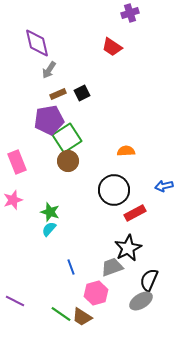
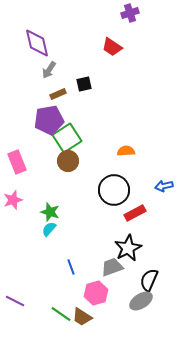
black square: moved 2 px right, 9 px up; rotated 14 degrees clockwise
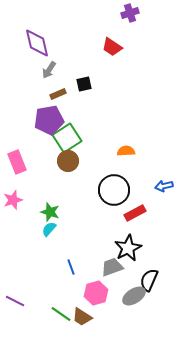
gray ellipse: moved 7 px left, 5 px up
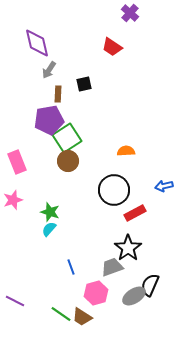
purple cross: rotated 30 degrees counterclockwise
brown rectangle: rotated 63 degrees counterclockwise
black star: rotated 8 degrees counterclockwise
black semicircle: moved 1 px right, 5 px down
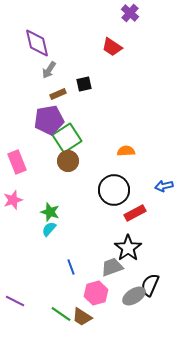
brown rectangle: rotated 63 degrees clockwise
